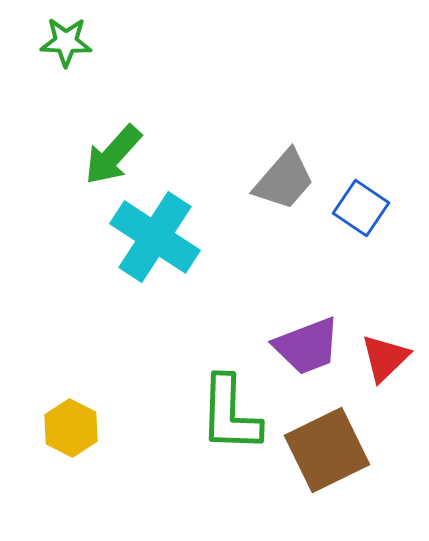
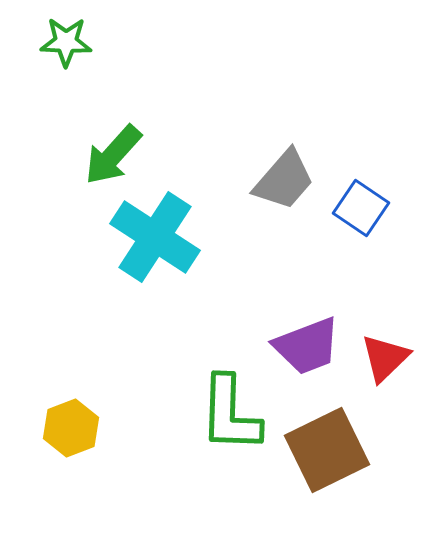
yellow hexagon: rotated 12 degrees clockwise
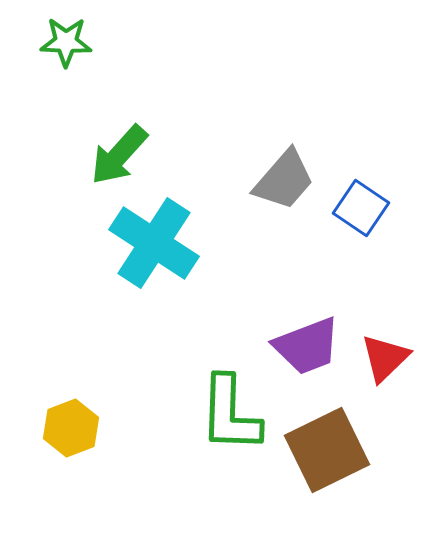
green arrow: moved 6 px right
cyan cross: moved 1 px left, 6 px down
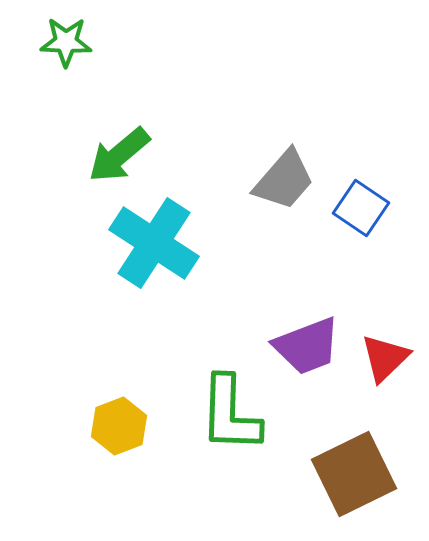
green arrow: rotated 8 degrees clockwise
yellow hexagon: moved 48 px right, 2 px up
brown square: moved 27 px right, 24 px down
